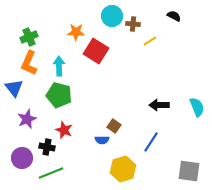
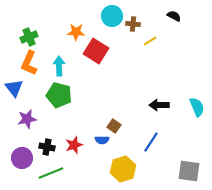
purple star: rotated 12 degrees clockwise
red star: moved 10 px right, 15 px down; rotated 30 degrees clockwise
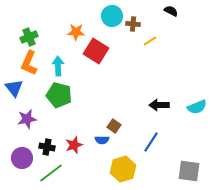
black semicircle: moved 3 px left, 5 px up
cyan arrow: moved 1 px left
cyan semicircle: rotated 90 degrees clockwise
green line: rotated 15 degrees counterclockwise
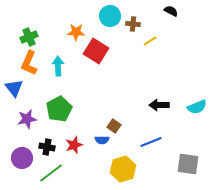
cyan circle: moved 2 px left
green pentagon: moved 14 px down; rotated 30 degrees clockwise
blue line: rotated 35 degrees clockwise
gray square: moved 1 px left, 7 px up
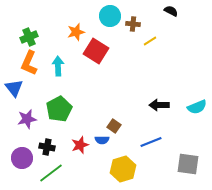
orange star: rotated 18 degrees counterclockwise
red star: moved 6 px right
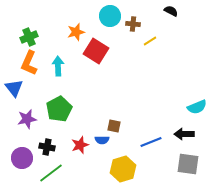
black arrow: moved 25 px right, 29 px down
brown square: rotated 24 degrees counterclockwise
